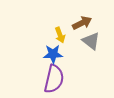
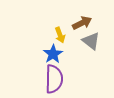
blue star: rotated 30 degrees counterclockwise
purple semicircle: rotated 12 degrees counterclockwise
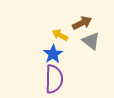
yellow arrow: rotated 140 degrees clockwise
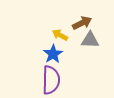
gray triangle: moved 1 px left, 1 px up; rotated 36 degrees counterclockwise
purple semicircle: moved 3 px left, 1 px down
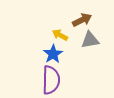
brown arrow: moved 3 px up
gray triangle: rotated 12 degrees counterclockwise
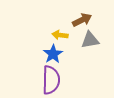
yellow arrow: rotated 21 degrees counterclockwise
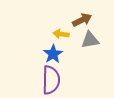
yellow arrow: moved 1 px right, 1 px up
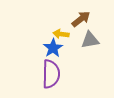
brown arrow: moved 1 px left, 1 px up; rotated 12 degrees counterclockwise
blue star: moved 6 px up
purple semicircle: moved 6 px up
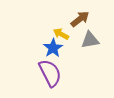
brown arrow: moved 1 px left
yellow arrow: rotated 21 degrees clockwise
purple semicircle: moved 1 px left, 1 px up; rotated 28 degrees counterclockwise
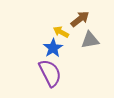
yellow arrow: moved 2 px up
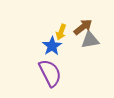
brown arrow: moved 3 px right, 8 px down
yellow arrow: rotated 98 degrees counterclockwise
blue star: moved 1 px left, 2 px up
